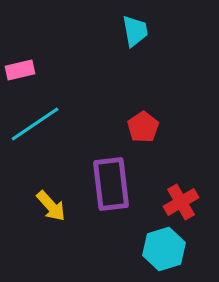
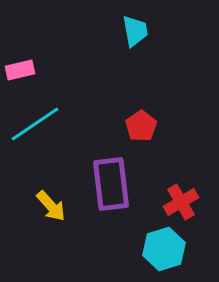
red pentagon: moved 2 px left, 1 px up
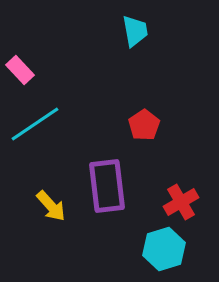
pink rectangle: rotated 60 degrees clockwise
red pentagon: moved 3 px right, 1 px up
purple rectangle: moved 4 px left, 2 px down
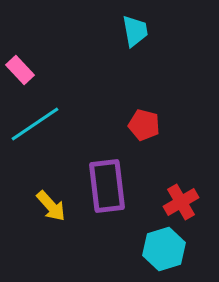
red pentagon: rotated 24 degrees counterclockwise
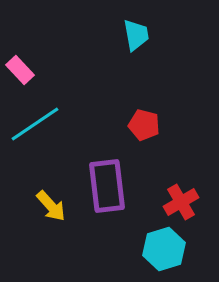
cyan trapezoid: moved 1 px right, 4 px down
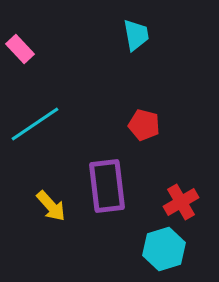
pink rectangle: moved 21 px up
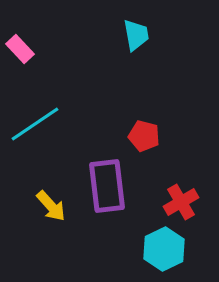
red pentagon: moved 11 px down
cyan hexagon: rotated 9 degrees counterclockwise
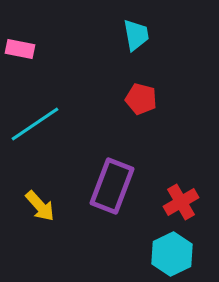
pink rectangle: rotated 36 degrees counterclockwise
red pentagon: moved 3 px left, 37 px up
purple rectangle: moved 5 px right; rotated 28 degrees clockwise
yellow arrow: moved 11 px left
cyan hexagon: moved 8 px right, 5 px down
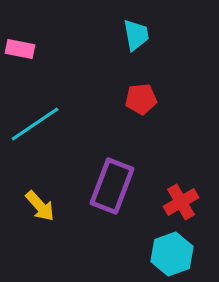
red pentagon: rotated 20 degrees counterclockwise
cyan hexagon: rotated 6 degrees clockwise
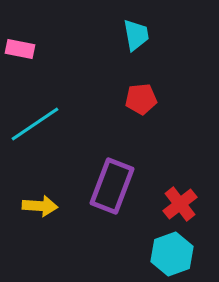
red cross: moved 1 px left, 2 px down; rotated 8 degrees counterclockwise
yellow arrow: rotated 44 degrees counterclockwise
